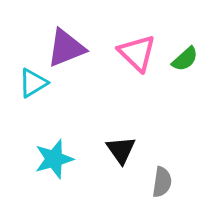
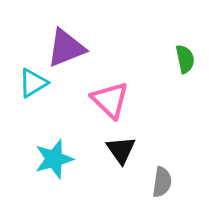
pink triangle: moved 27 px left, 47 px down
green semicircle: rotated 60 degrees counterclockwise
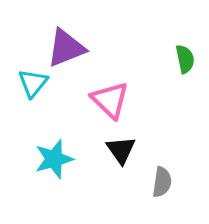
cyan triangle: rotated 20 degrees counterclockwise
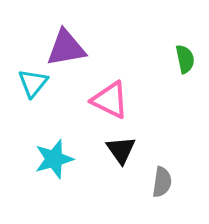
purple triangle: rotated 12 degrees clockwise
pink triangle: rotated 18 degrees counterclockwise
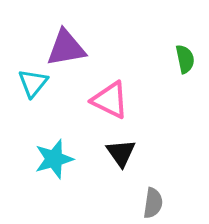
black triangle: moved 3 px down
gray semicircle: moved 9 px left, 21 px down
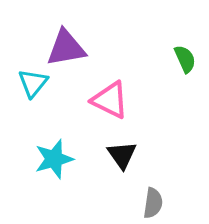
green semicircle: rotated 12 degrees counterclockwise
black triangle: moved 1 px right, 2 px down
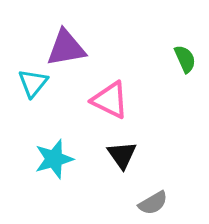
gray semicircle: rotated 52 degrees clockwise
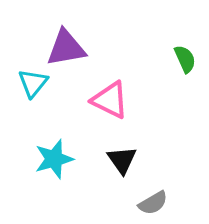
black triangle: moved 5 px down
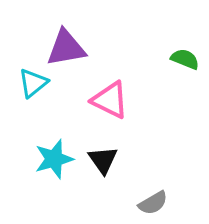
green semicircle: rotated 44 degrees counterclockwise
cyan triangle: rotated 12 degrees clockwise
black triangle: moved 19 px left
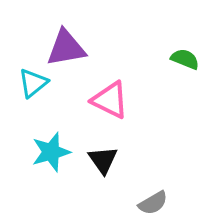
cyan star: moved 3 px left, 7 px up
